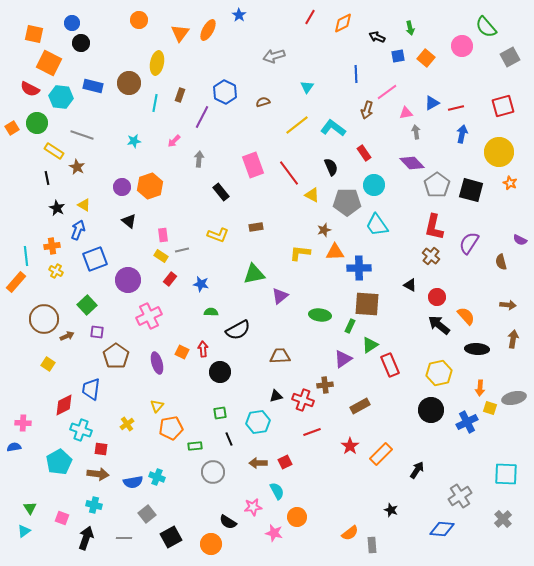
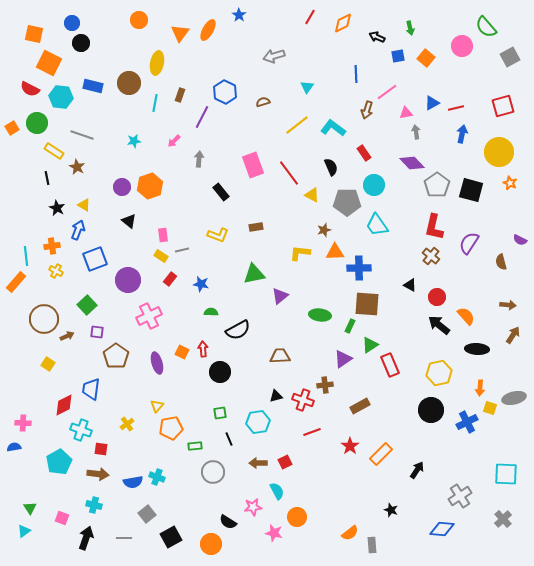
brown arrow at (513, 339): moved 4 px up; rotated 24 degrees clockwise
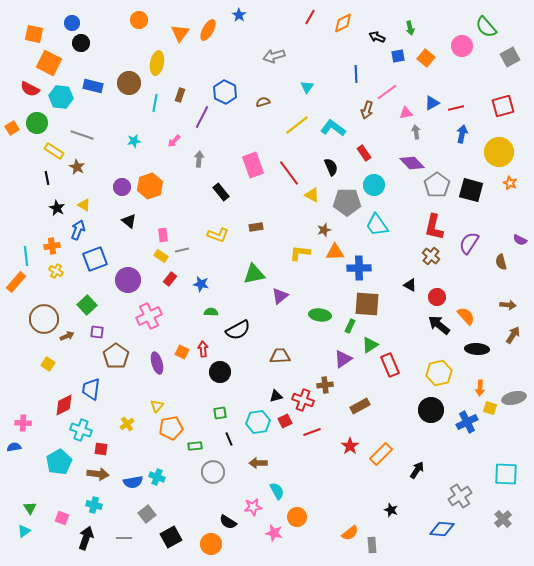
red square at (285, 462): moved 41 px up
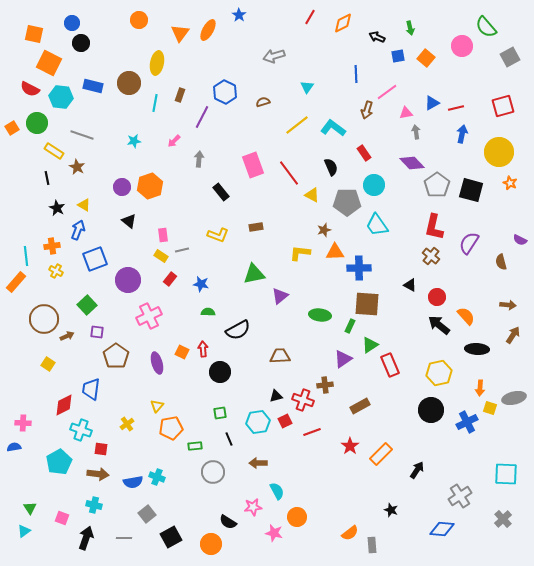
green semicircle at (211, 312): moved 3 px left
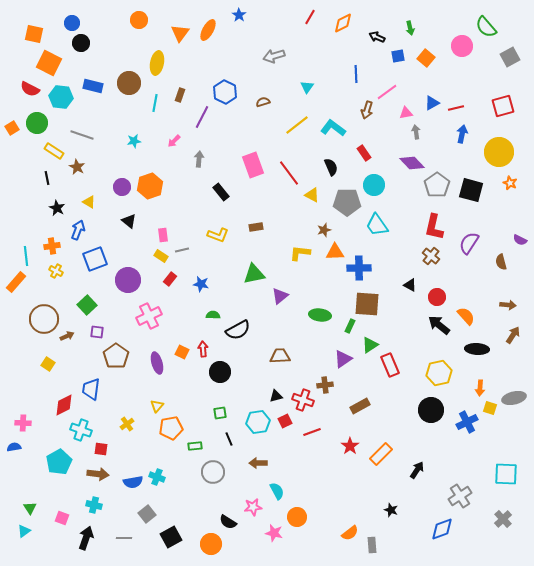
yellow triangle at (84, 205): moved 5 px right, 3 px up
green semicircle at (208, 312): moved 5 px right, 3 px down
blue diamond at (442, 529): rotated 25 degrees counterclockwise
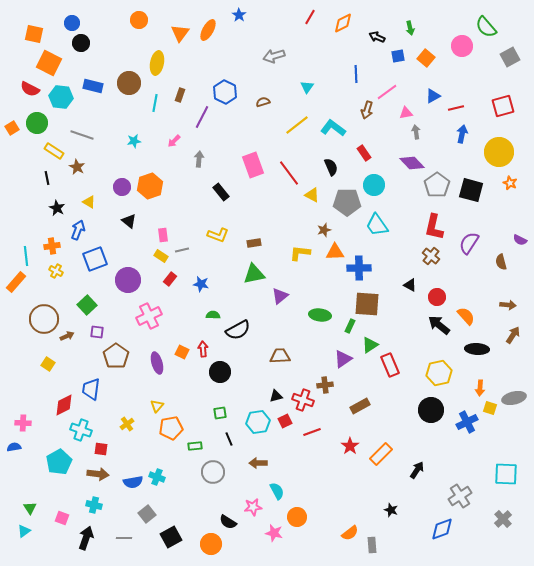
blue triangle at (432, 103): moved 1 px right, 7 px up
brown rectangle at (256, 227): moved 2 px left, 16 px down
